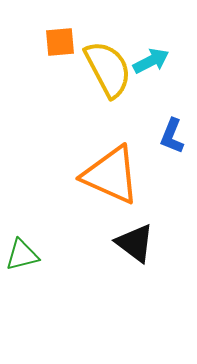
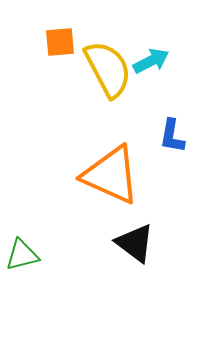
blue L-shape: rotated 12 degrees counterclockwise
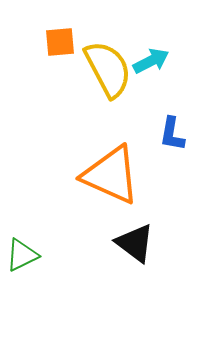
blue L-shape: moved 2 px up
green triangle: rotated 12 degrees counterclockwise
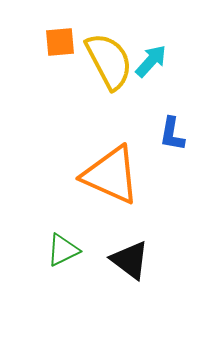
cyan arrow: rotated 21 degrees counterclockwise
yellow semicircle: moved 1 px right, 8 px up
black triangle: moved 5 px left, 17 px down
green triangle: moved 41 px right, 5 px up
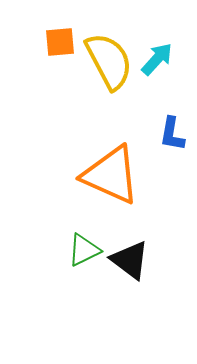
cyan arrow: moved 6 px right, 2 px up
green triangle: moved 21 px right
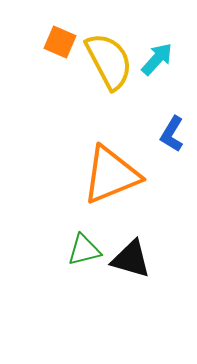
orange square: rotated 28 degrees clockwise
blue L-shape: rotated 21 degrees clockwise
orange triangle: rotated 46 degrees counterclockwise
green triangle: rotated 12 degrees clockwise
black triangle: moved 1 px right, 1 px up; rotated 21 degrees counterclockwise
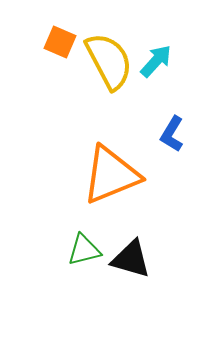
cyan arrow: moved 1 px left, 2 px down
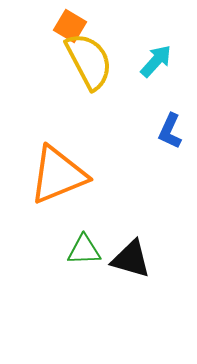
orange square: moved 10 px right, 16 px up; rotated 8 degrees clockwise
yellow semicircle: moved 20 px left
blue L-shape: moved 2 px left, 3 px up; rotated 6 degrees counterclockwise
orange triangle: moved 53 px left
green triangle: rotated 12 degrees clockwise
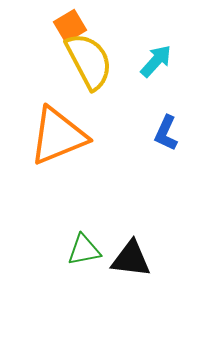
orange square: rotated 28 degrees clockwise
blue L-shape: moved 4 px left, 2 px down
orange triangle: moved 39 px up
green triangle: rotated 9 degrees counterclockwise
black triangle: rotated 9 degrees counterclockwise
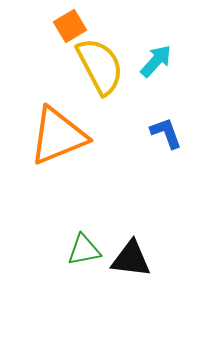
yellow semicircle: moved 11 px right, 5 px down
blue L-shape: rotated 135 degrees clockwise
